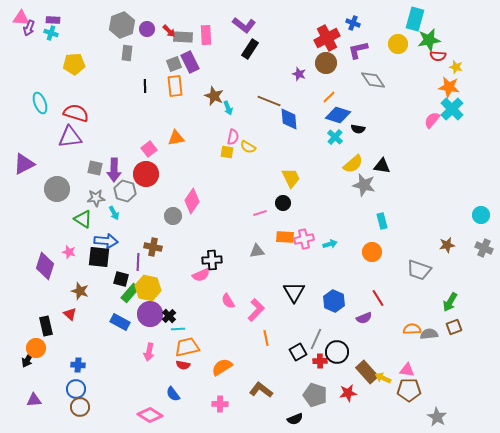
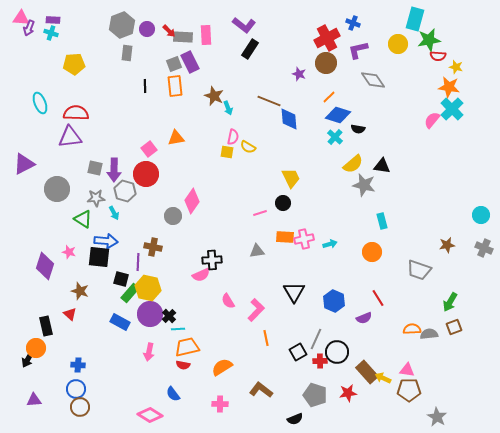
red semicircle at (76, 113): rotated 15 degrees counterclockwise
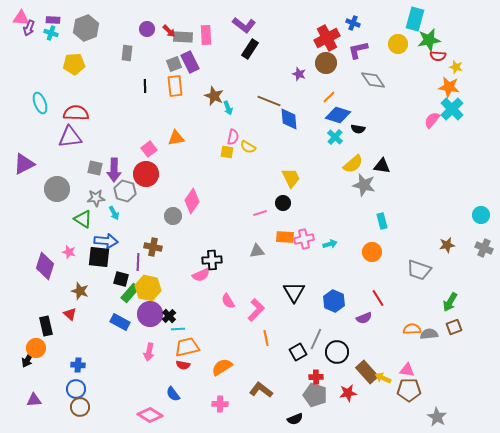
gray hexagon at (122, 25): moved 36 px left, 3 px down
red cross at (320, 361): moved 4 px left, 16 px down
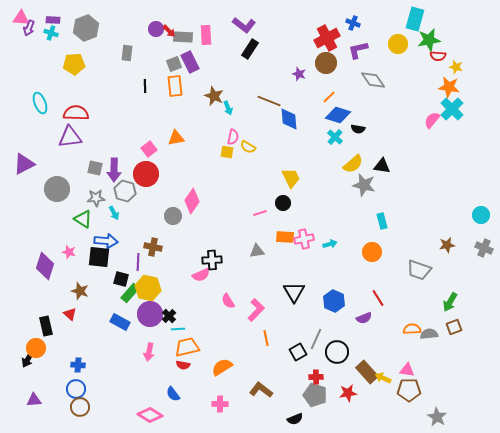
purple circle at (147, 29): moved 9 px right
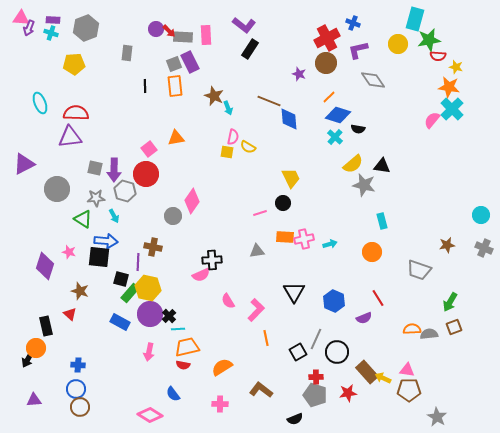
cyan arrow at (114, 213): moved 3 px down
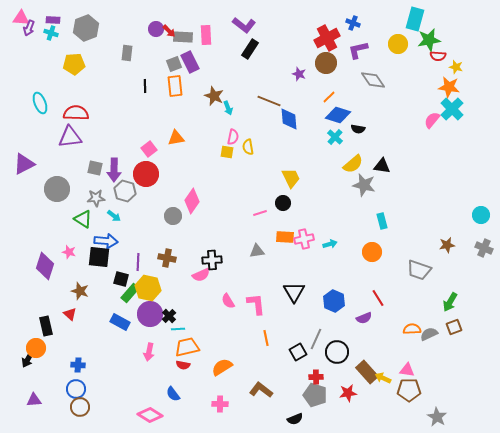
yellow semicircle at (248, 147): rotated 49 degrees clockwise
cyan arrow at (114, 216): rotated 24 degrees counterclockwise
brown cross at (153, 247): moved 14 px right, 11 px down
pink L-shape at (256, 310): moved 6 px up; rotated 50 degrees counterclockwise
gray semicircle at (429, 334): rotated 18 degrees counterclockwise
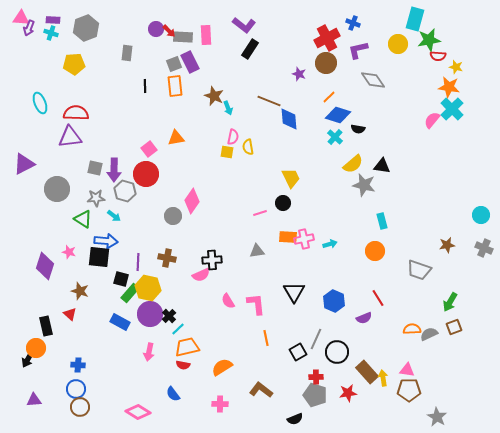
orange rectangle at (285, 237): moved 3 px right
orange circle at (372, 252): moved 3 px right, 1 px up
cyan line at (178, 329): rotated 40 degrees counterclockwise
yellow arrow at (383, 378): rotated 56 degrees clockwise
pink diamond at (150, 415): moved 12 px left, 3 px up
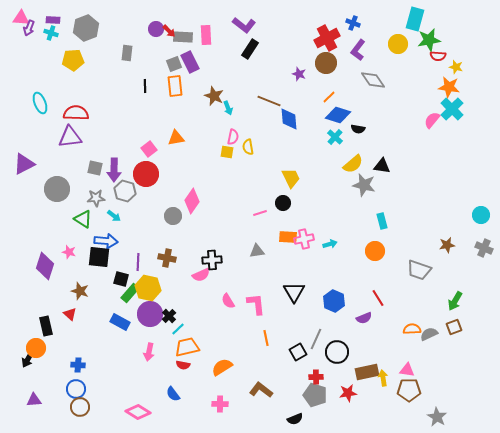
purple L-shape at (358, 50): rotated 40 degrees counterclockwise
yellow pentagon at (74, 64): moved 1 px left, 4 px up
green arrow at (450, 302): moved 5 px right, 1 px up
brown rectangle at (367, 372): rotated 60 degrees counterclockwise
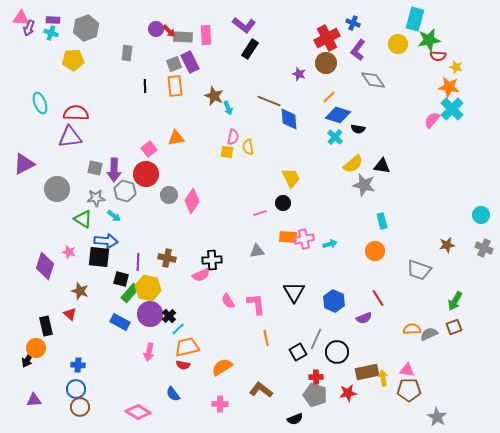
gray circle at (173, 216): moved 4 px left, 21 px up
